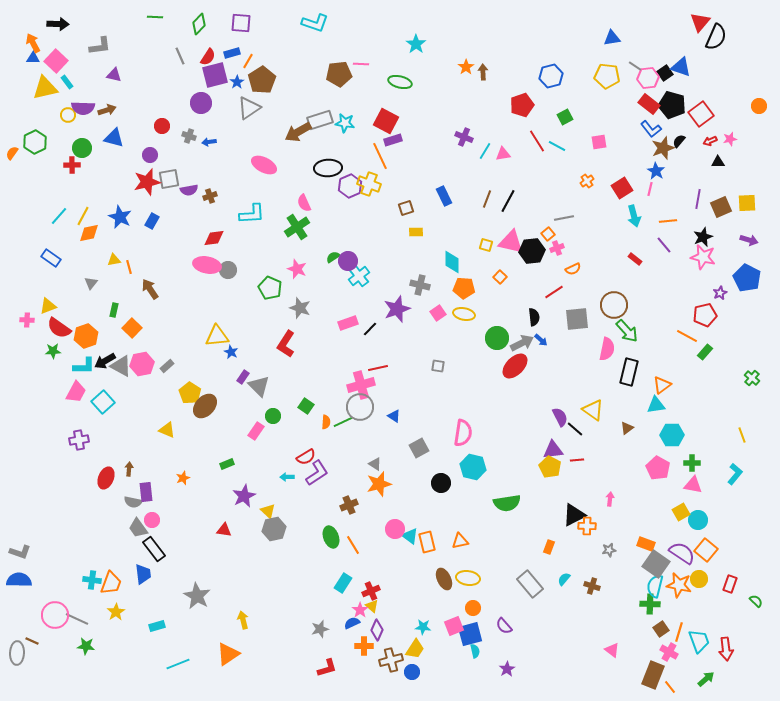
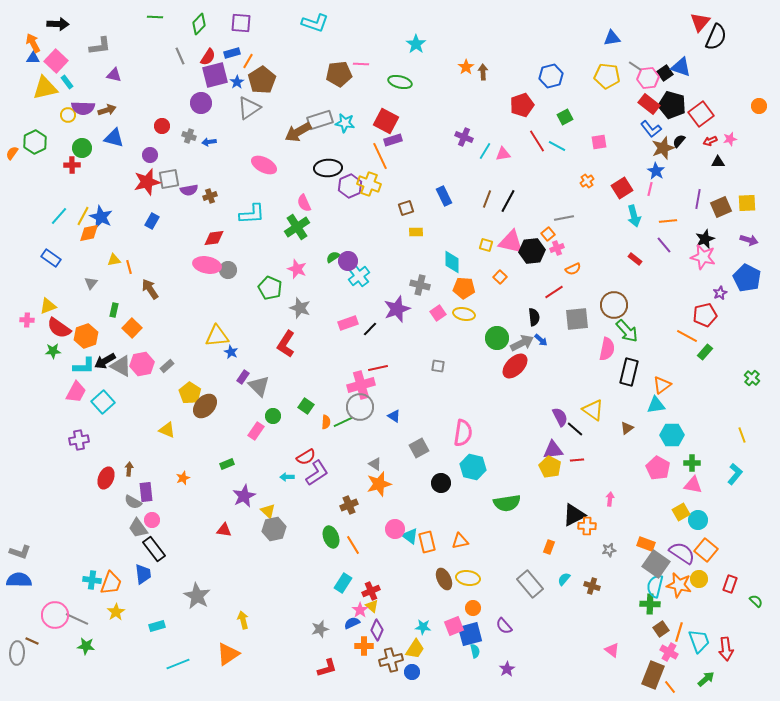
blue star at (120, 217): moved 19 px left
black star at (703, 237): moved 2 px right, 2 px down
gray semicircle at (133, 502): rotated 18 degrees clockwise
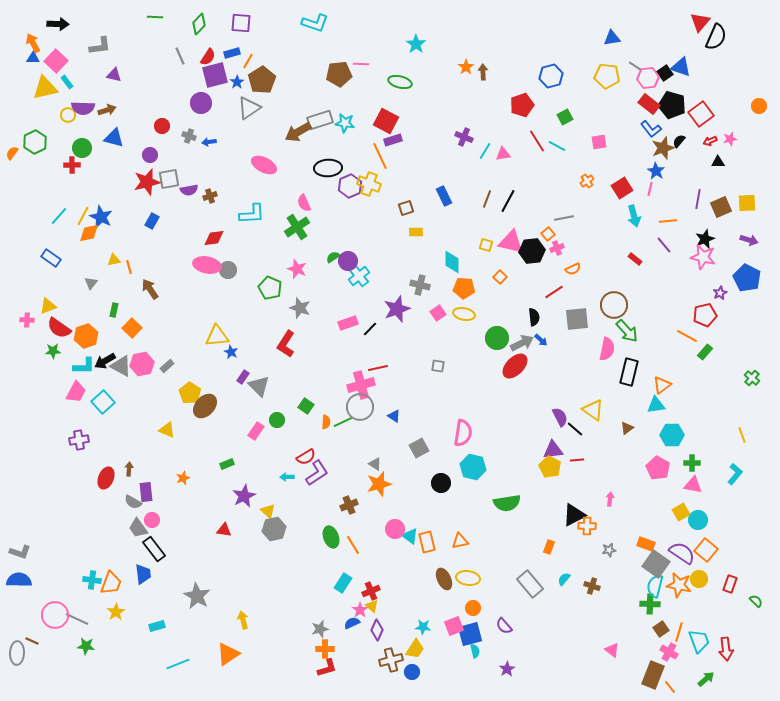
green circle at (273, 416): moved 4 px right, 4 px down
orange cross at (364, 646): moved 39 px left, 3 px down
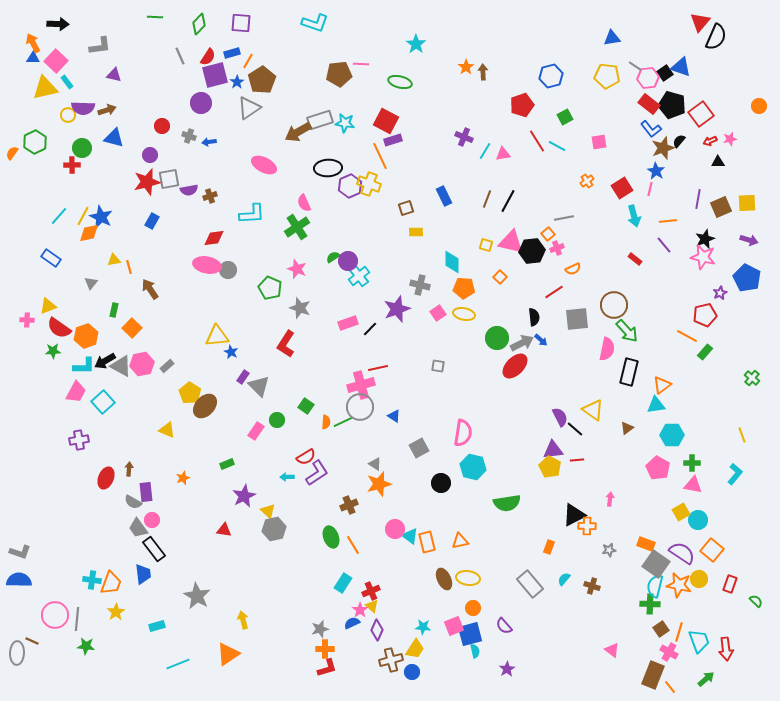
orange square at (706, 550): moved 6 px right
gray line at (77, 619): rotated 70 degrees clockwise
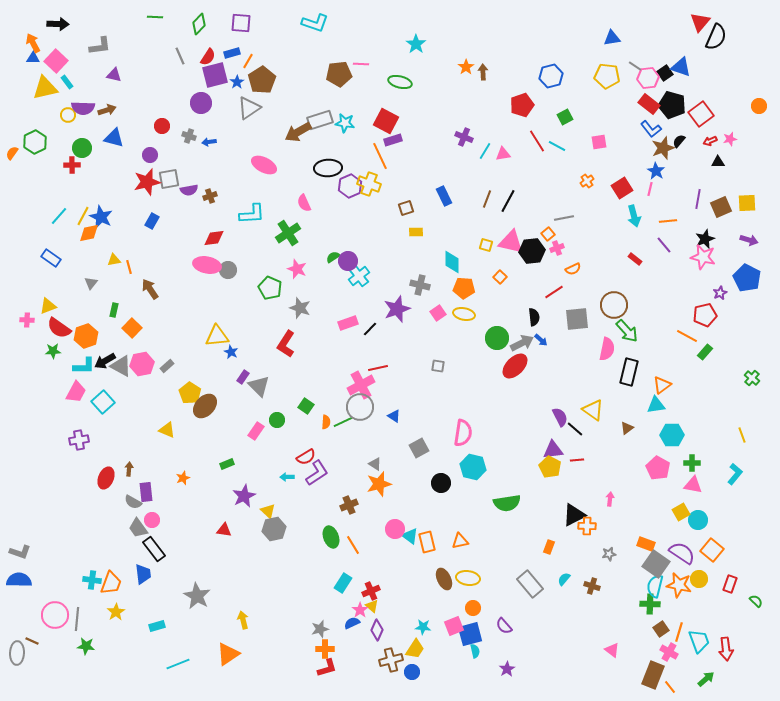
green cross at (297, 227): moved 9 px left, 6 px down
pink cross at (361, 385): rotated 12 degrees counterclockwise
gray star at (609, 550): moved 4 px down
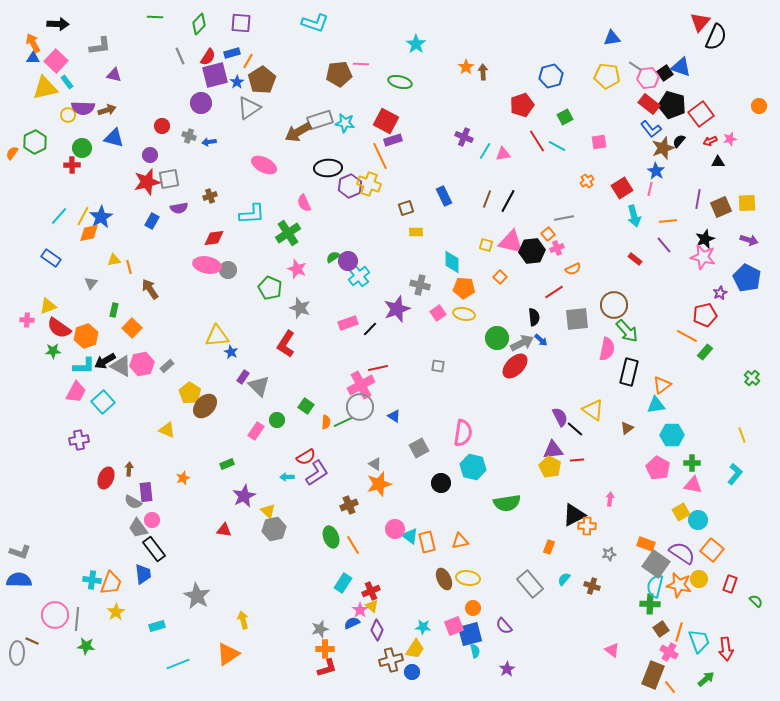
purple semicircle at (189, 190): moved 10 px left, 18 px down
blue star at (101, 217): rotated 15 degrees clockwise
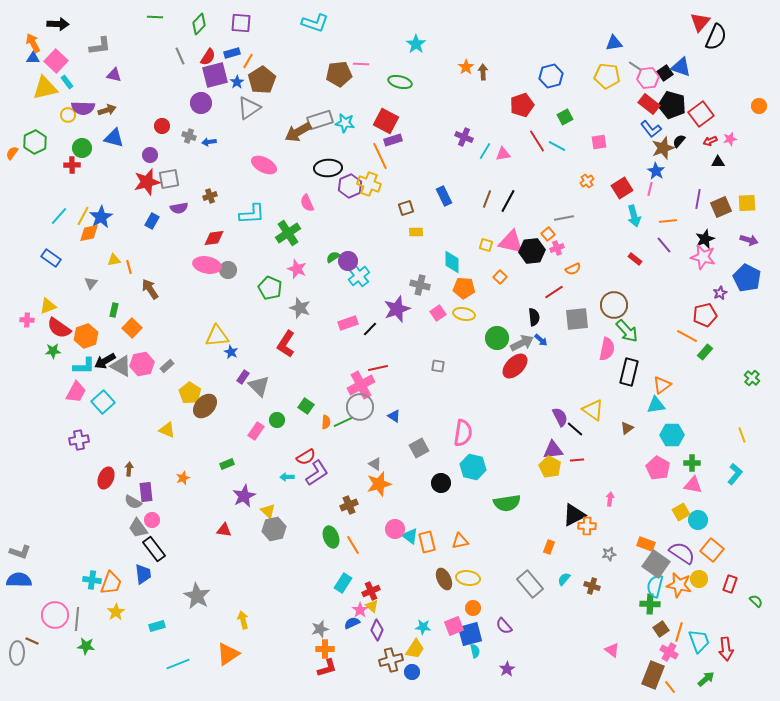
blue triangle at (612, 38): moved 2 px right, 5 px down
pink semicircle at (304, 203): moved 3 px right
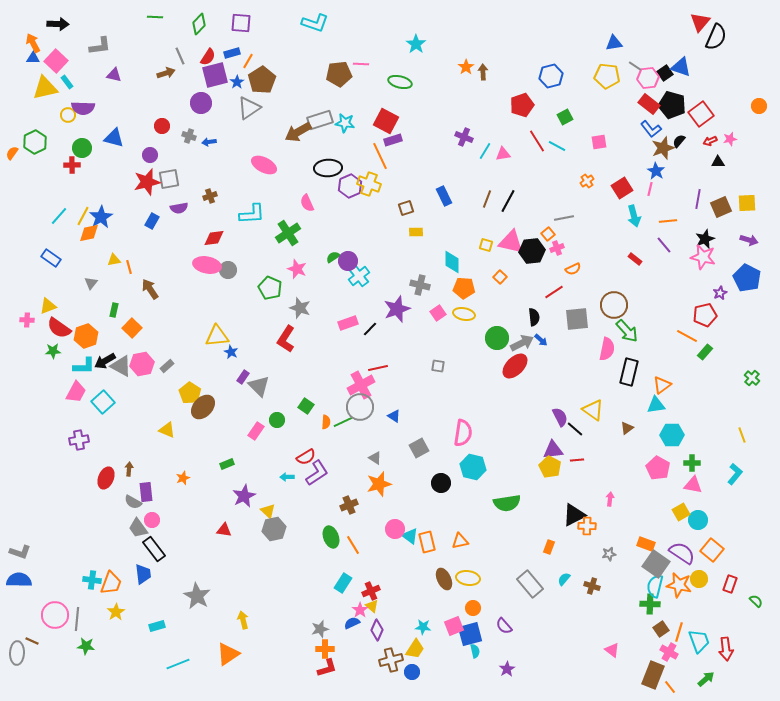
brown arrow at (107, 110): moved 59 px right, 37 px up
red L-shape at (286, 344): moved 5 px up
brown ellipse at (205, 406): moved 2 px left, 1 px down
gray triangle at (375, 464): moved 6 px up
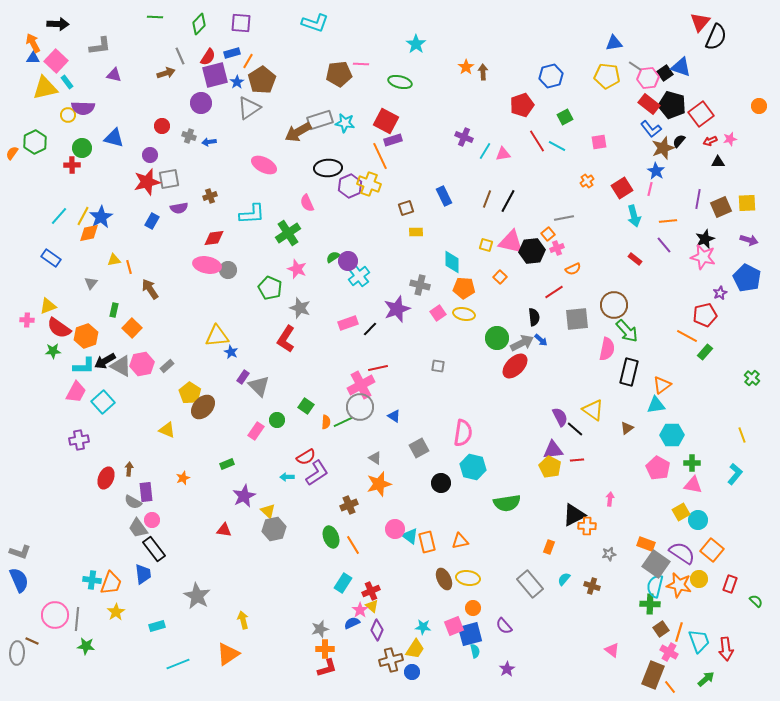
blue semicircle at (19, 580): rotated 65 degrees clockwise
